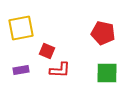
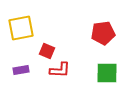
red pentagon: rotated 20 degrees counterclockwise
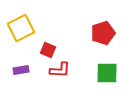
yellow square: rotated 16 degrees counterclockwise
red pentagon: rotated 10 degrees counterclockwise
red square: moved 1 px right, 1 px up
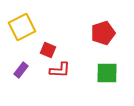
yellow square: moved 1 px right, 1 px up
purple rectangle: rotated 42 degrees counterclockwise
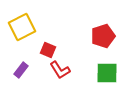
red pentagon: moved 3 px down
red L-shape: rotated 55 degrees clockwise
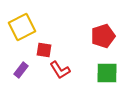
red square: moved 4 px left; rotated 14 degrees counterclockwise
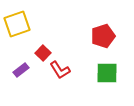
yellow square: moved 5 px left, 3 px up; rotated 8 degrees clockwise
red square: moved 1 px left, 3 px down; rotated 35 degrees clockwise
purple rectangle: rotated 14 degrees clockwise
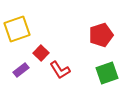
yellow square: moved 5 px down
red pentagon: moved 2 px left, 1 px up
red square: moved 2 px left
green square: rotated 20 degrees counterclockwise
